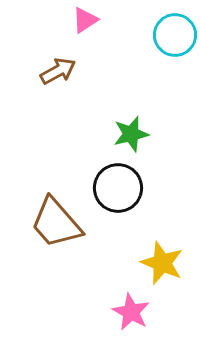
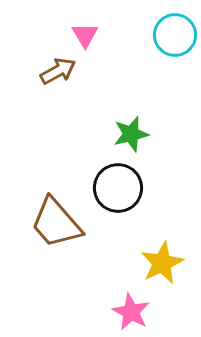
pink triangle: moved 15 px down; rotated 28 degrees counterclockwise
yellow star: rotated 24 degrees clockwise
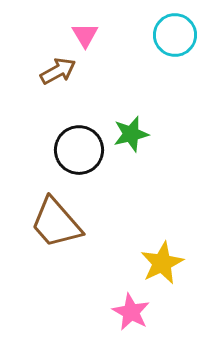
black circle: moved 39 px left, 38 px up
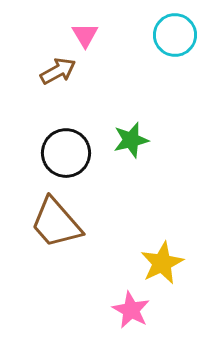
green star: moved 6 px down
black circle: moved 13 px left, 3 px down
pink star: moved 2 px up
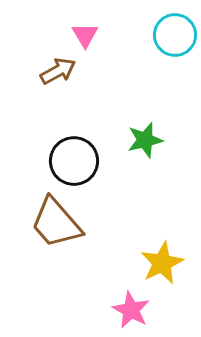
green star: moved 14 px right
black circle: moved 8 px right, 8 px down
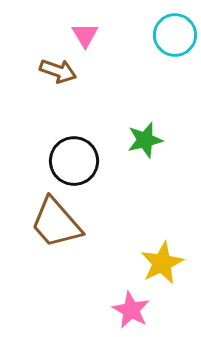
brown arrow: rotated 48 degrees clockwise
